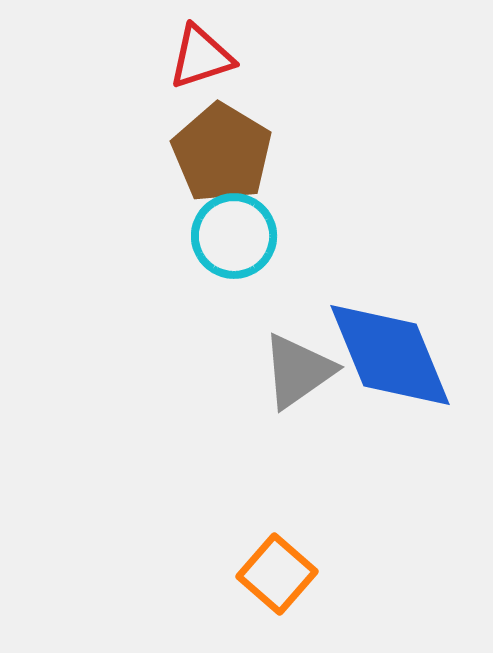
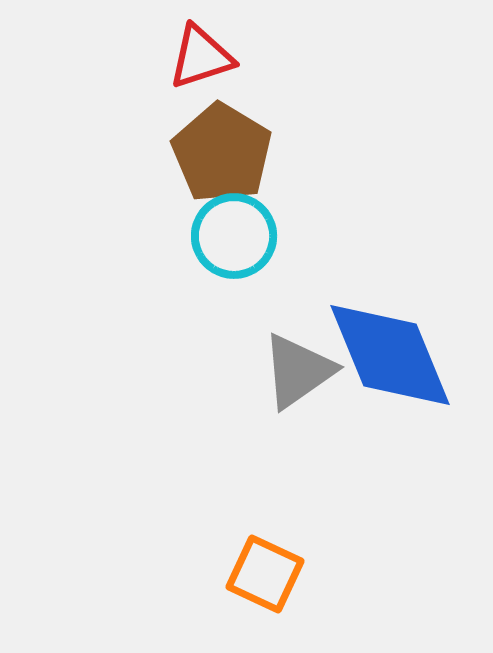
orange square: moved 12 px left; rotated 16 degrees counterclockwise
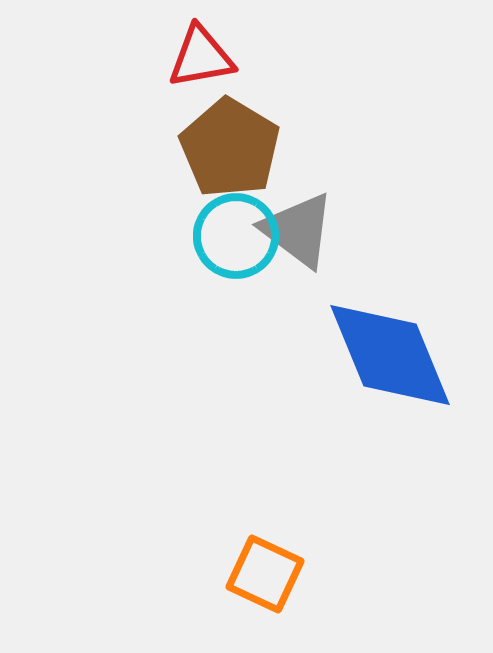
red triangle: rotated 8 degrees clockwise
brown pentagon: moved 8 px right, 5 px up
cyan circle: moved 2 px right
gray triangle: moved 141 px up; rotated 48 degrees counterclockwise
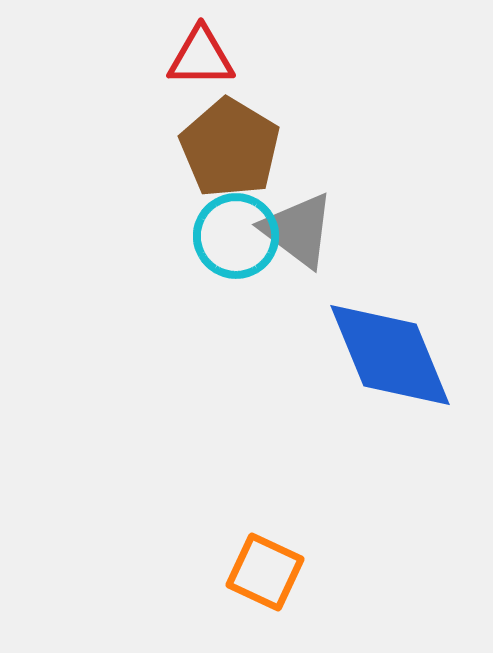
red triangle: rotated 10 degrees clockwise
orange square: moved 2 px up
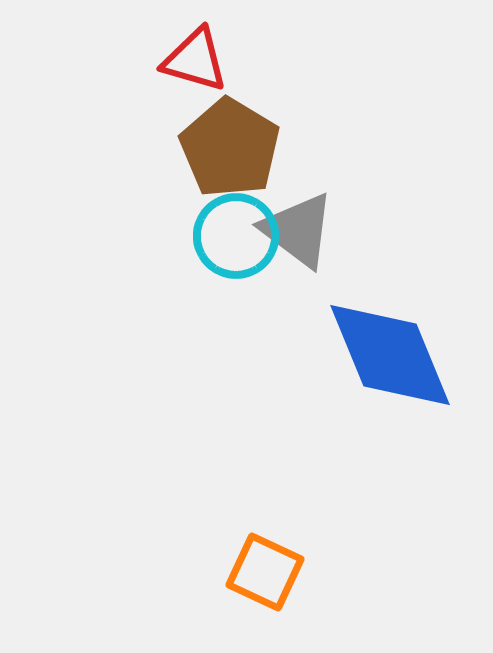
red triangle: moved 6 px left, 3 px down; rotated 16 degrees clockwise
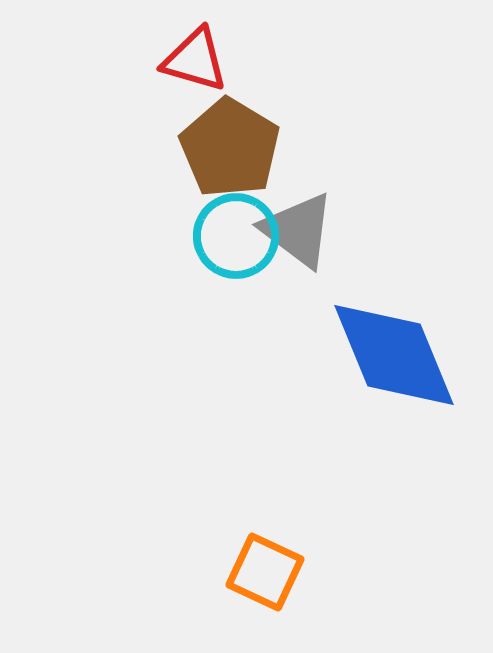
blue diamond: moved 4 px right
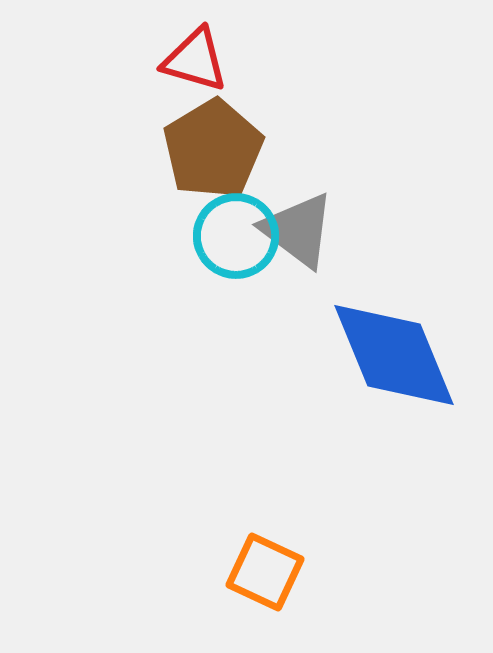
brown pentagon: moved 17 px left, 1 px down; rotated 10 degrees clockwise
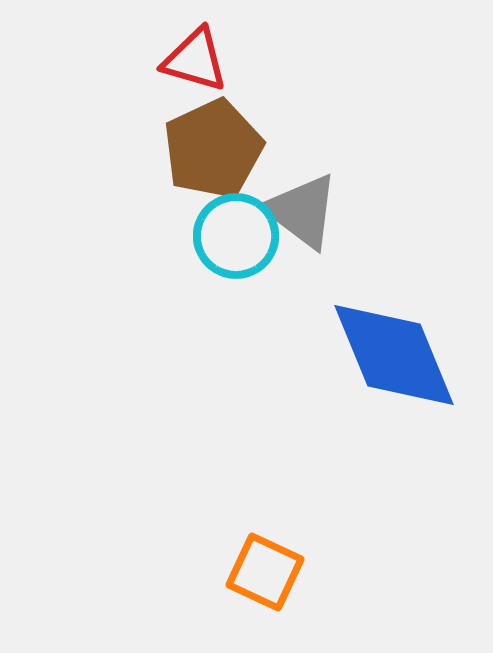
brown pentagon: rotated 6 degrees clockwise
gray triangle: moved 4 px right, 19 px up
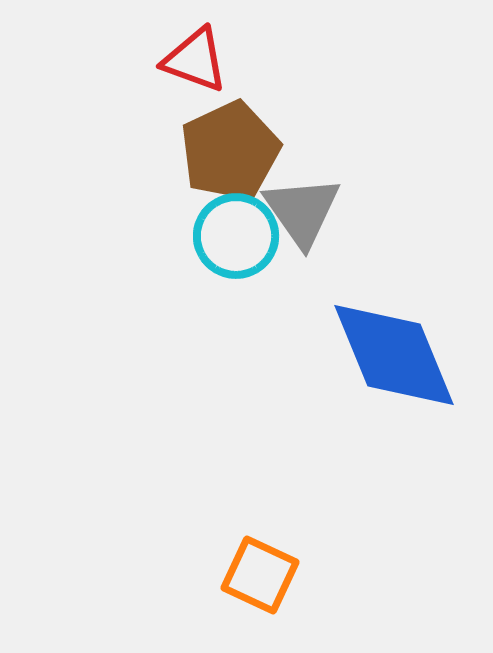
red triangle: rotated 4 degrees clockwise
brown pentagon: moved 17 px right, 2 px down
gray triangle: rotated 18 degrees clockwise
orange square: moved 5 px left, 3 px down
